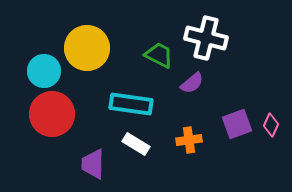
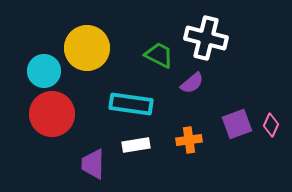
white rectangle: moved 1 px down; rotated 40 degrees counterclockwise
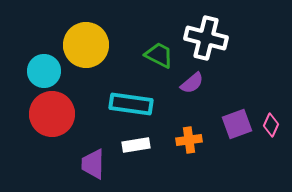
yellow circle: moved 1 px left, 3 px up
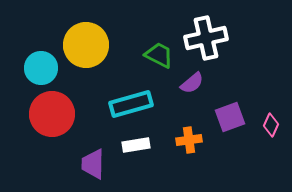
white cross: rotated 27 degrees counterclockwise
cyan circle: moved 3 px left, 3 px up
cyan rectangle: rotated 24 degrees counterclockwise
purple square: moved 7 px left, 7 px up
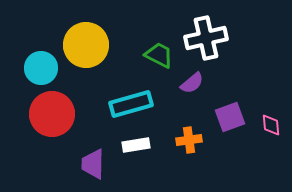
pink diamond: rotated 30 degrees counterclockwise
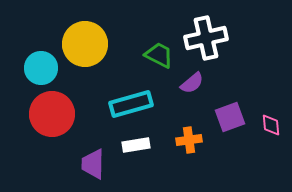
yellow circle: moved 1 px left, 1 px up
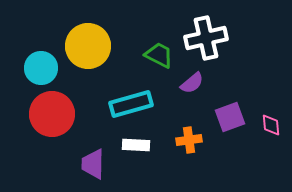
yellow circle: moved 3 px right, 2 px down
white rectangle: rotated 12 degrees clockwise
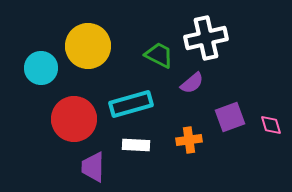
red circle: moved 22 px right, 5 px down
pink diamond: rotated 10 degrees counterclockwise
purple trapezoid: moved 3 px down
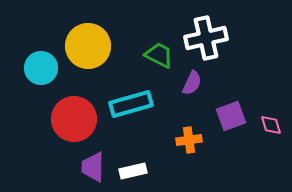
purple semicircle: rotated 25 degrees counterclockwise
purple square: moved 1 px right, 1 px up
white rectangle: moved 3 px left, 26 px down; rotated 16 degrees counterclockwise
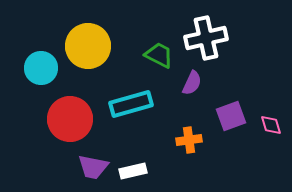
red circle: moved 4 px left
purple trapezoid: rotated 80 degrees counterclockwise
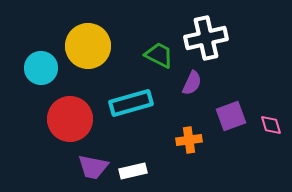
cyan rectangle: moved 1 px up
